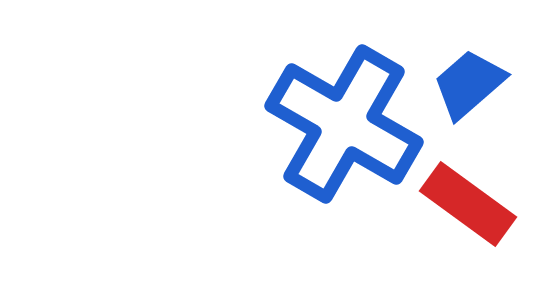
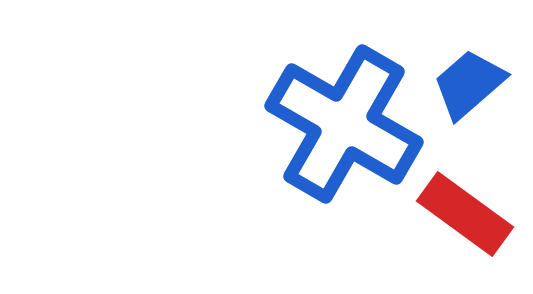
red rectangle: moved 3 px left, 10 px down
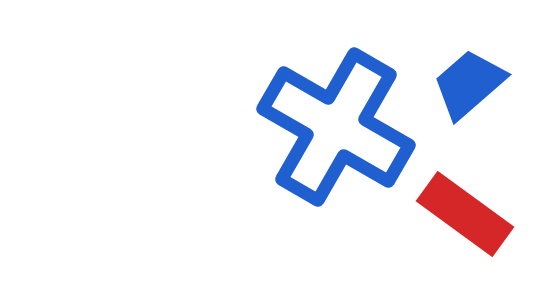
blue cross: moved 8 px left, 3 px down
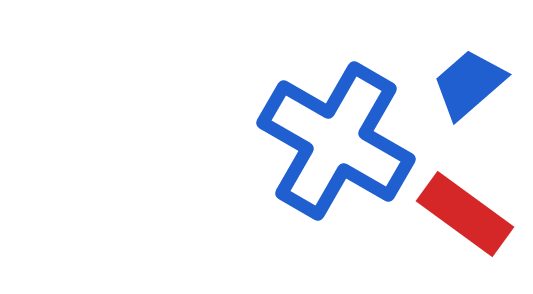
blue cross: moved 14 px down
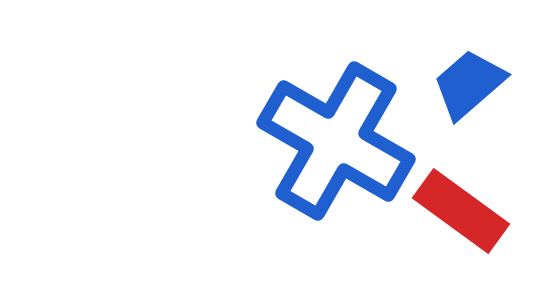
red rectangle: moved 4 px left, 3 px up
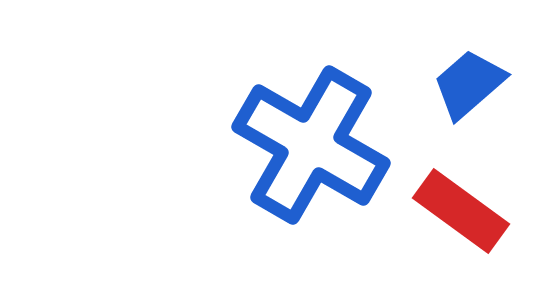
blue cross: moved 25 px left, 4 px down
